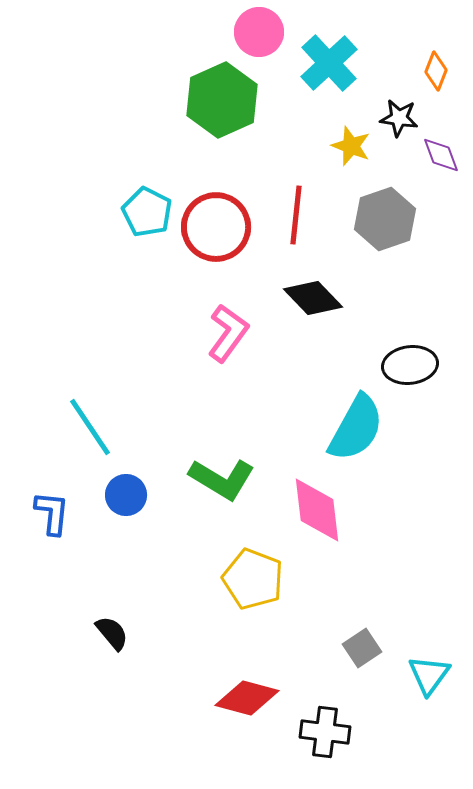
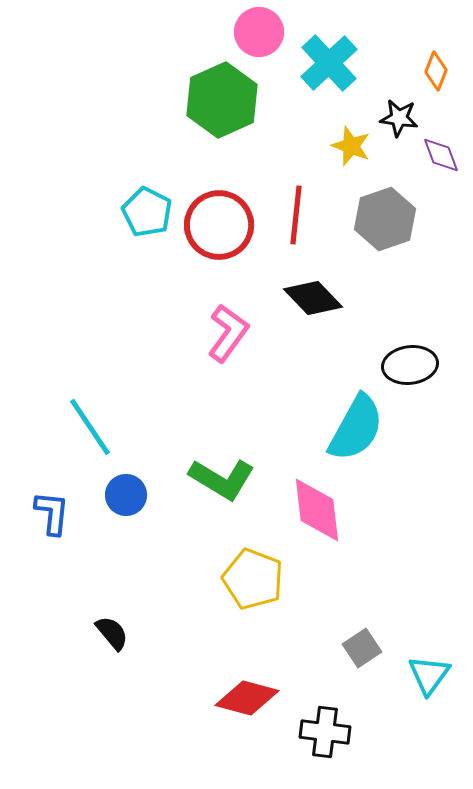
red circle: moved 3 px right, 2 px up
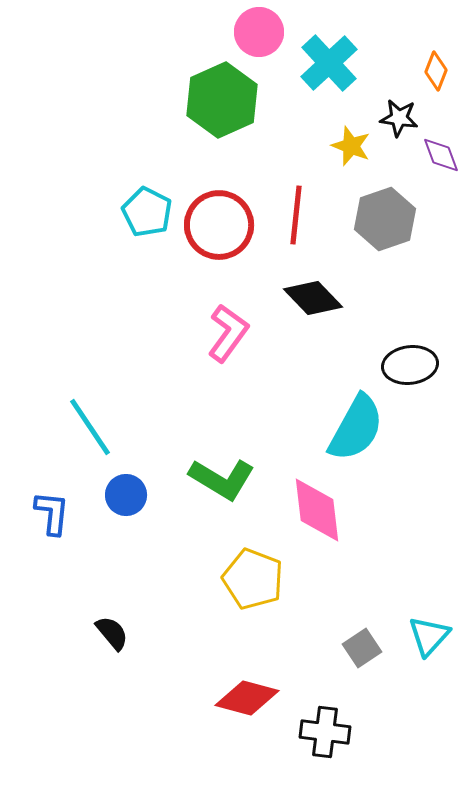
cyan triangle: moved 39 px up; rotated 6 degrees clockwise
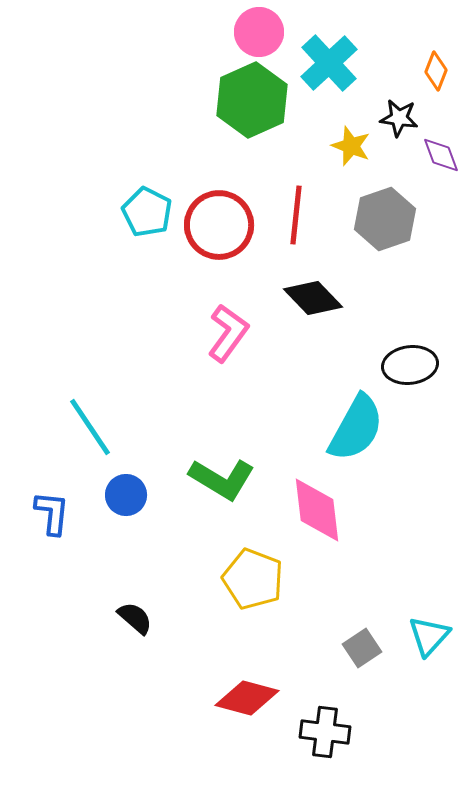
green hexagon: moved 30 px right
black semicircle: moved 23 px right, 15 px up; rotated 9 degrees counterclockwise
